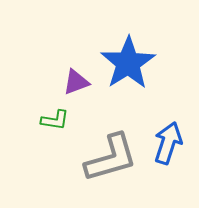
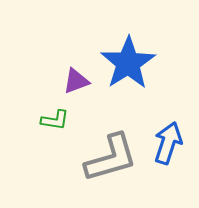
purple triangle: moved 1 px up
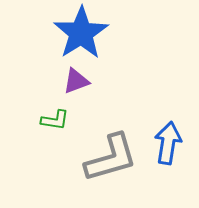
blue star: moved 47 px left, 30 px up
blue arrow: rotated 9 degrees counterclockwise
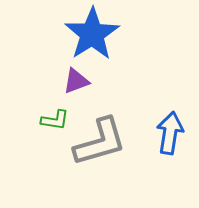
blue star: moved 11 px right, 1 px down
blue arrow: moved 2 px right, 10 px up
gray L-shape: moved 11 px left, 16 px up
